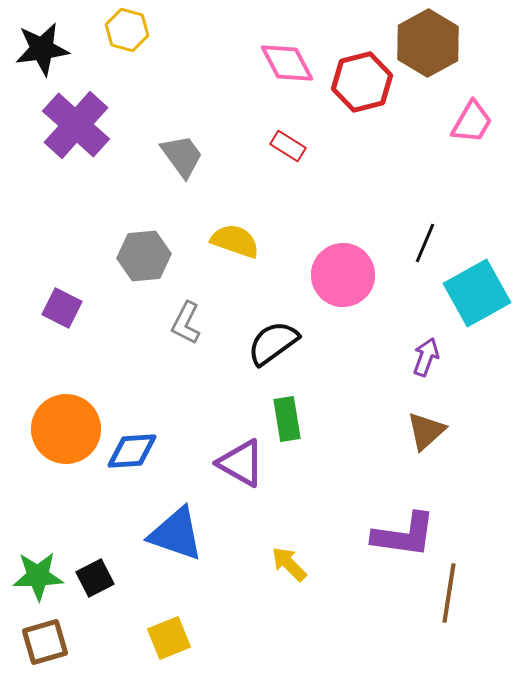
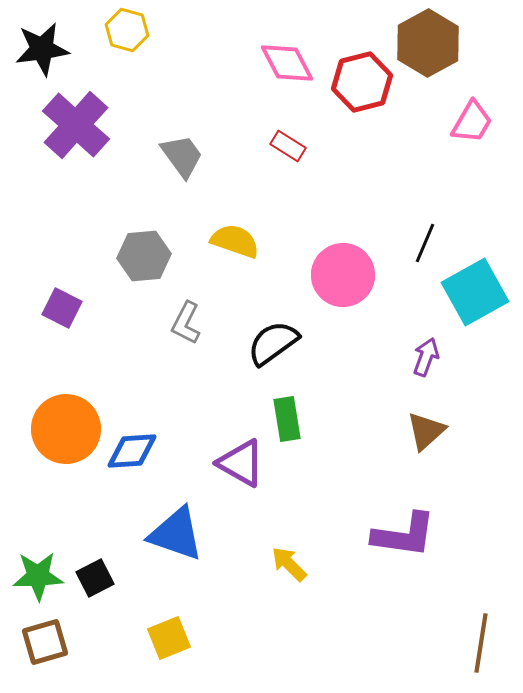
cyan square: moved 2 px left, 1 px up
brown line: moved 32 px right, 50 px down
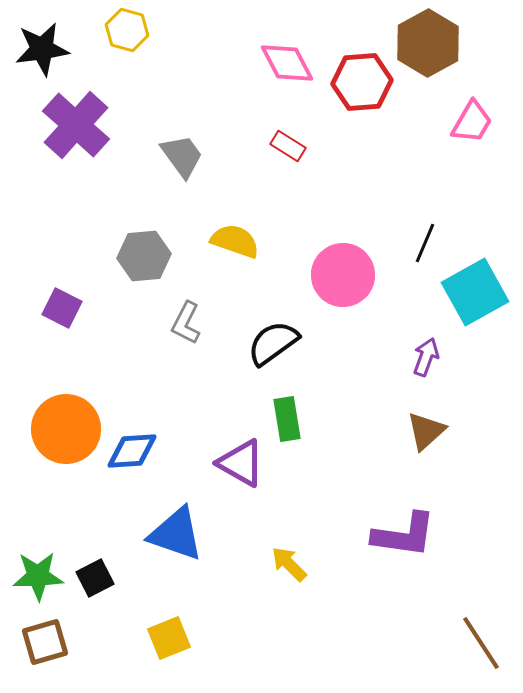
red hexagon: rotated 10 degrees clockwise
brown line: rotated 42 degrees counterclockwise
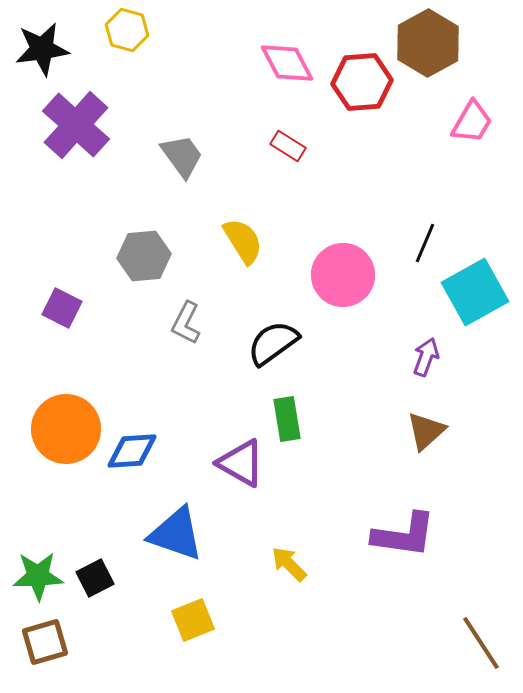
yellow semicircle: moved 8 px right; rotated 39 degrees clockwise
yellow square: moved 24 px right, 18 px up
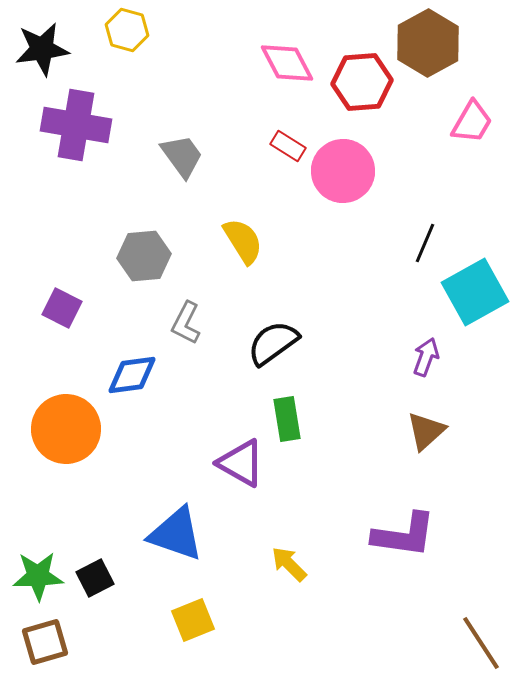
purple cross: rotated 32 degrees counterclockwise
pink circle: moved 104 px up
blue diamond: moved 76 px up; rotated 4 degrees counterclockwise
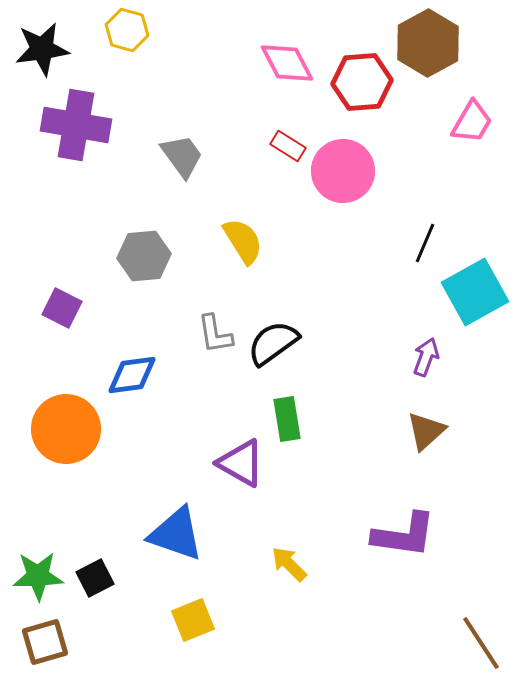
gray L-shape: moved 29 px right, 11 px down; rotated 36 degrees counterclockwise
